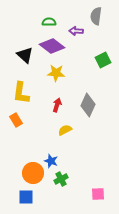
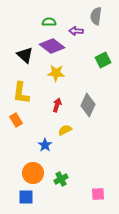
blue star: moved 6 px left, 16 px up; rotated 16 degrees clockwise
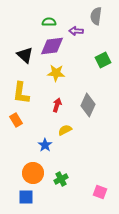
purple diamond: rotated 45 degrees counterclockwise
pink square: moved 2 px right, 2 px up; rotated 24 degrees clockwise
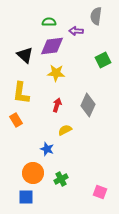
blue star: moved 2 px right, 4 px down; rotated 16 degrees counterclockwise
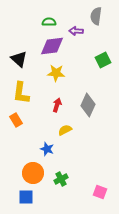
black triangle: moved 6 px left, 4 px down
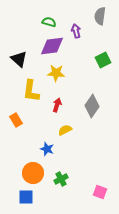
gray semicircle: moved 4 px right
green semicircle: rotated 16 degrees clockwise
purple arrow: rotated 72 degrees clockwise
yellow L-shape: moved 10 px right, 2 px up
gray diamond: moved 4 px right, 1 px down; rotated 10 degrees clockwise
